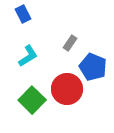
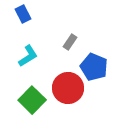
gray rectangle: moved 1 px up
blue pentagon: moved 1 px right
red circle: moved 1 px right, 1 px up
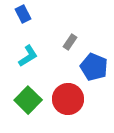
red circle: moved 11 px down
green square: moved 4 px left
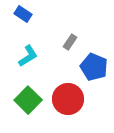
blue rectangle: rotated 30 degrees counterclockwise
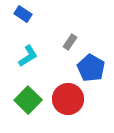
blue pentagon: moved 3 px left, 1 px down; rotated 8 degrees clockwise
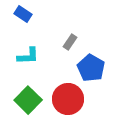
cyan L-shape: rotated 30 degrees clockwise
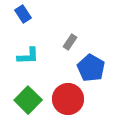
blue rectangle: rotated 24 degrees clockwise
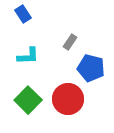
blue pentagon: rotated 16 degrees counterclockwise
